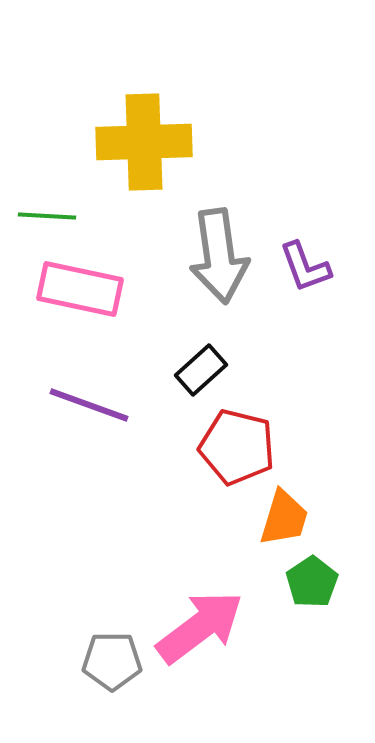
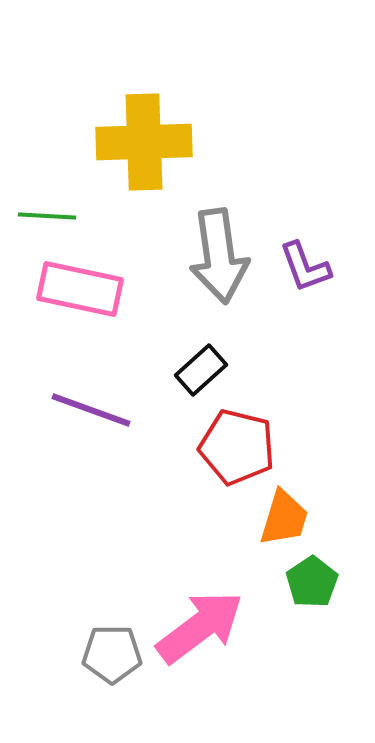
purple line: moved 2 px right, 5 px down
gray pentagon: moved 7 px up
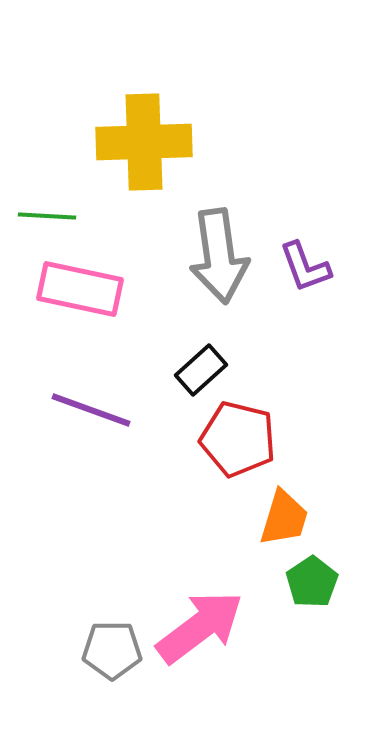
red pentagon: moved 1 px right, 8 px up
gray pentagon: moved 4 px up
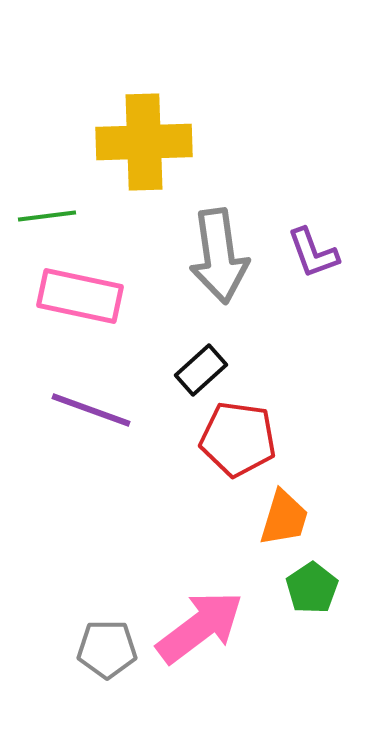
green line: rotated 10 degrees counterclockwise
purple L-shape: moved 8 px right, 14 px up
pink rectangle: moved 7 px down
red pentagon: rotated 6 degrees counterclockwise
green pentagon: moved 6 px down
gray pentagon: moved 5 px left, 1 px up
